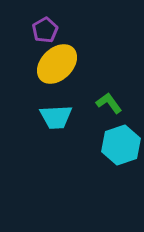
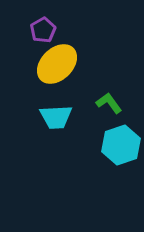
purple pentagon: moved 2 px left
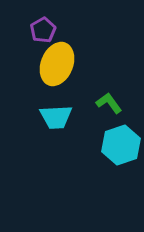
yellow ellipse: rotated 24 degrees counterclockwise
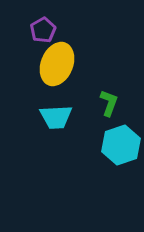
green L-shape: rotated 56 degrees clockwise
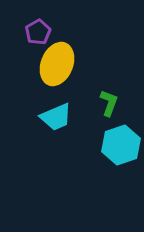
purple pentagon: moved 5 px left, 2 px down
cyan trapezoid: rotated 20 degrees counterclockwise
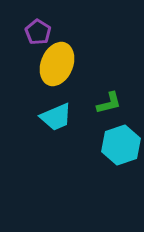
purple pentagon: rotated 10 degrees counterclockwise
green L-shape: rotated 56 degrees clockwise
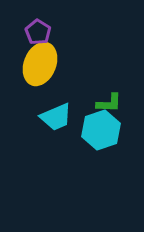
yellow ellipse: moved 17 px left
green L-shape: rotated 16 degrees clockwise
cyan hexagon: moved 20 px left, 15 px up
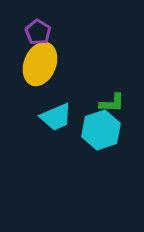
green L-shape: moved 3 px right
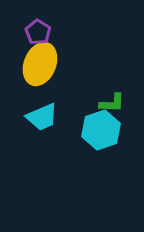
cyan trapezoid: moved 14 px left
